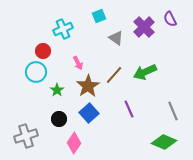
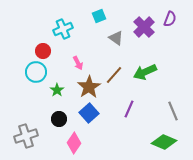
purple semicircle: rotated 133 degrees counterclockwise
brown star: moved 1 px right, 1 px down
purple line: rotated 48 degrees clockwise
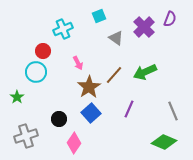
green star: moved 40 px left, 7 px down
blue square: moved 2 px right
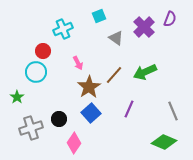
gray cross: moved 5 px right, 8 px up
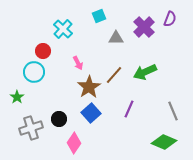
cyan cross: rotated 24 degrees counterclockwise
gray triangle: rotated 35 degrees counterclockwise
cyan circle: moved 2 px left
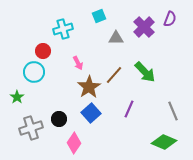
cyan cross: rotated 30 degrees clockwise
green arrow: rotated 110 degrees counterclockwise
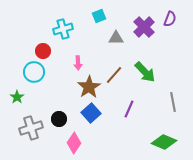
pink arrow: rotated 24 degrees clockwise
gray line: moved 9 px up; rotated 12 degrees clockwise
